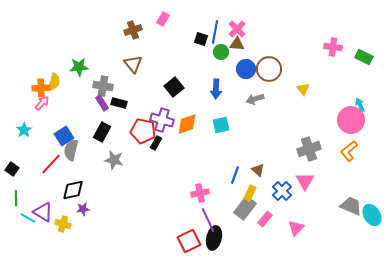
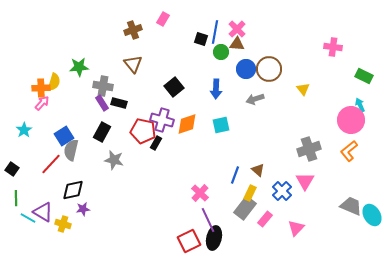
green rectangle at (364, 57): moved 19 px down
pink cross at (200, 193): rotated 36 degrees counterclockwise
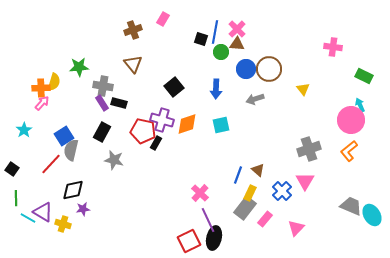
blue line at (235, 175): moved 3 px right
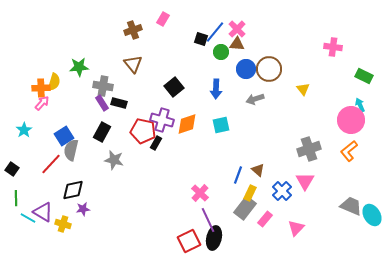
blue line at (215, 32): rotated 30 degrees clockwise
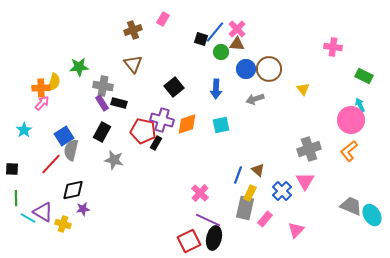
black square at (12, 169): rotated 32 degrees counterclockwise
gray rectangle at (245, 208): rotated 25 degrees counterclockwise
purple line at (208, 220): rotated 40 degrees counterclockwise
pink triangle at (296, 228): moved 2 px down
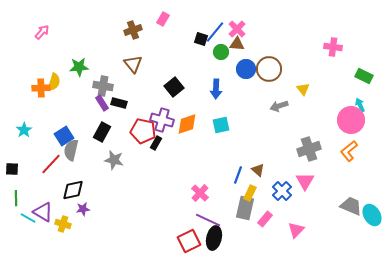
gray arrow at (255, 99): moved 24 px right, 7 px down
pink arrow at (42, 103): moved 71 px up
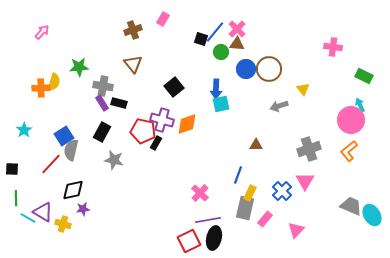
cyan square at (221, 125): moved 21 px up
brown triangle at (258, 170): moved 2 px left, 25 px up; rotated 40 degrees counterclockwise
purple line at (208, 220): rotated 35 degrees counterclockwise
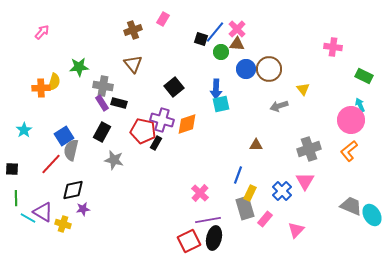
gray rectangle at (245, 208): rotated 30 degrees counterclockwise
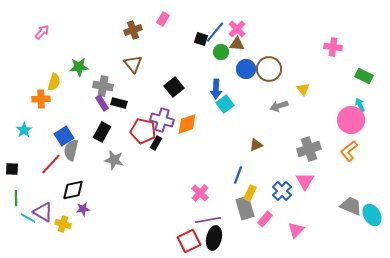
orange cross at (41, 88): moved 11 px down
cyan square at (221, 104): moved 4 px right; rotated 24 degrees counterclockwise
brown triangle at (256, 145): rotated 24 degrees counterclockwise
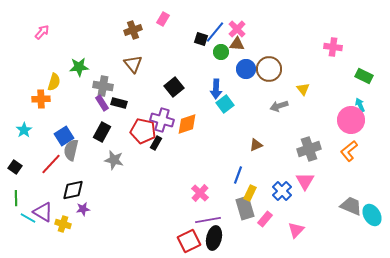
black square at (12, 169): moved 3 px right, 2 px up; rotated 32 degrees clockwise
